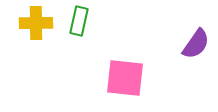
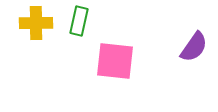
purple semicircle: moved 2 px left, 3 px down
pink square: moved 10 px left, 17 px up
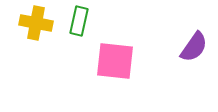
yellow cross: rotated 12 degrees clockwise
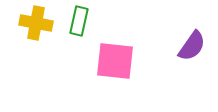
purple semicircle: moved 2 px left, 1 px up
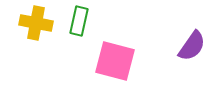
pink square: rotated 9 degrees clockwise
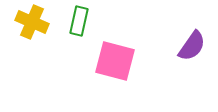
yellow cross: moved 4 px left, 1 px up; rotated 12 degrees clockwise
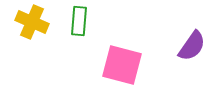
green rectangle: rotated 8 degrees counterclockwise
pink square: moved 7 px right, 4 px down
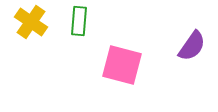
yellow cross: moved 1 px left; rotated 12 degrees clockwise
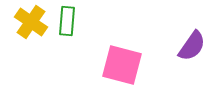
green rectangle: moved 12 px left
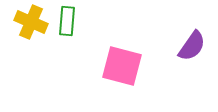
yellow cross: rotated 12 degrees counterclockwise
pink square: moved 1 px down
